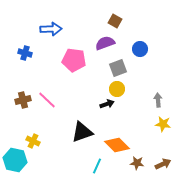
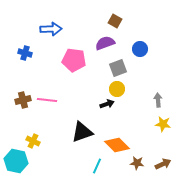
pink line: rotated 36 degrees counterclockwise
cyan hexagon: moved 1 px right, 1 px down
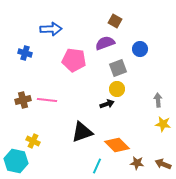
brown arrow: rotated 133 degrees counterclockwise
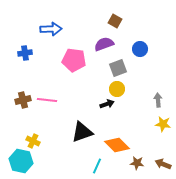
purple semicircle: moved 1 px left, 1 px down
blue cross: rotated 24 degrees counterclockwise
cyan hexagon: moved 5 px right
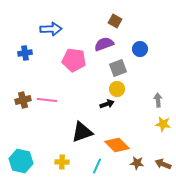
yellow cross: moved 29 px right, 21 px down; rotated 24 degrees counterclockwise
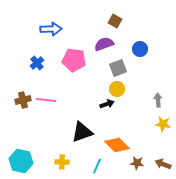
blue cross: moved 12 px right, 10 px down; rotated 32 degrees counterclockwise
pink line: moved 1 px left
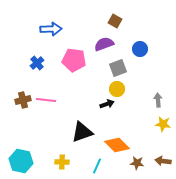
brown arrow: moved 3 px up; rotated 14 degrees counterclockwise
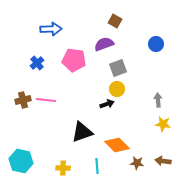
blue circle: moved 16 px right, 5 px up
yellow cross: moved 1 px right, 6 px down
cyan line: rotated 28 degrees counterclockwise
